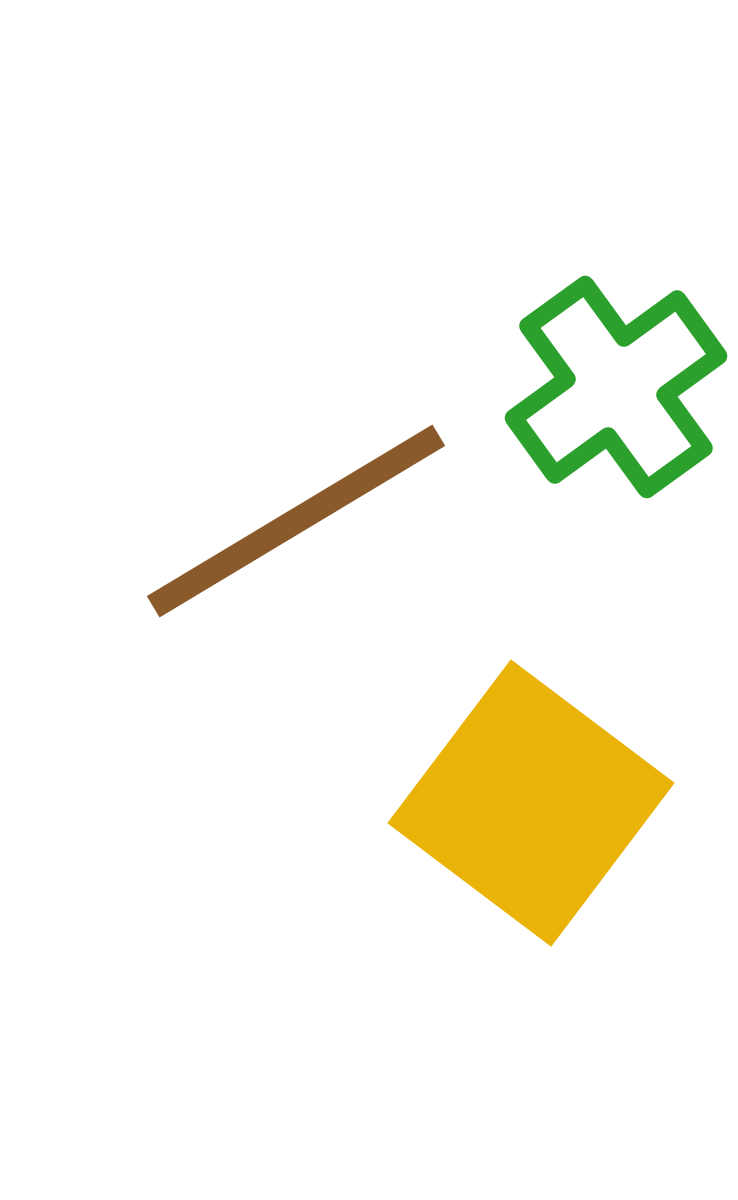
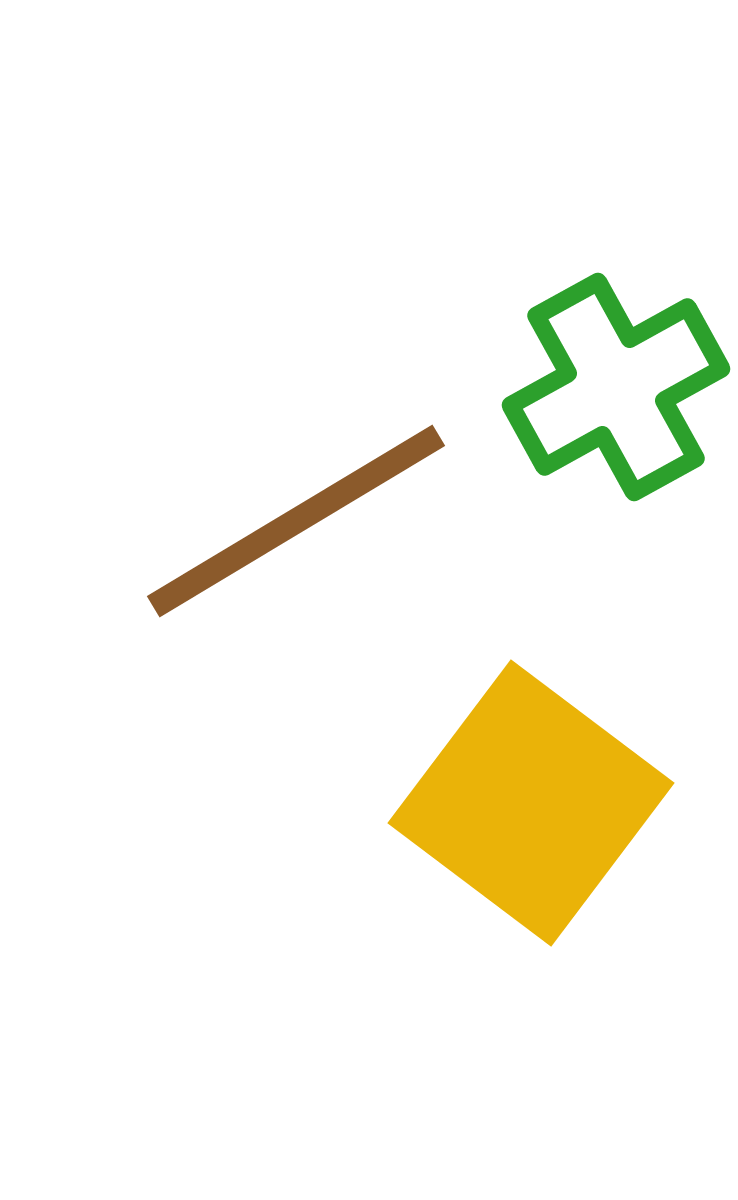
green cross: rotated 7 degrees clockwise
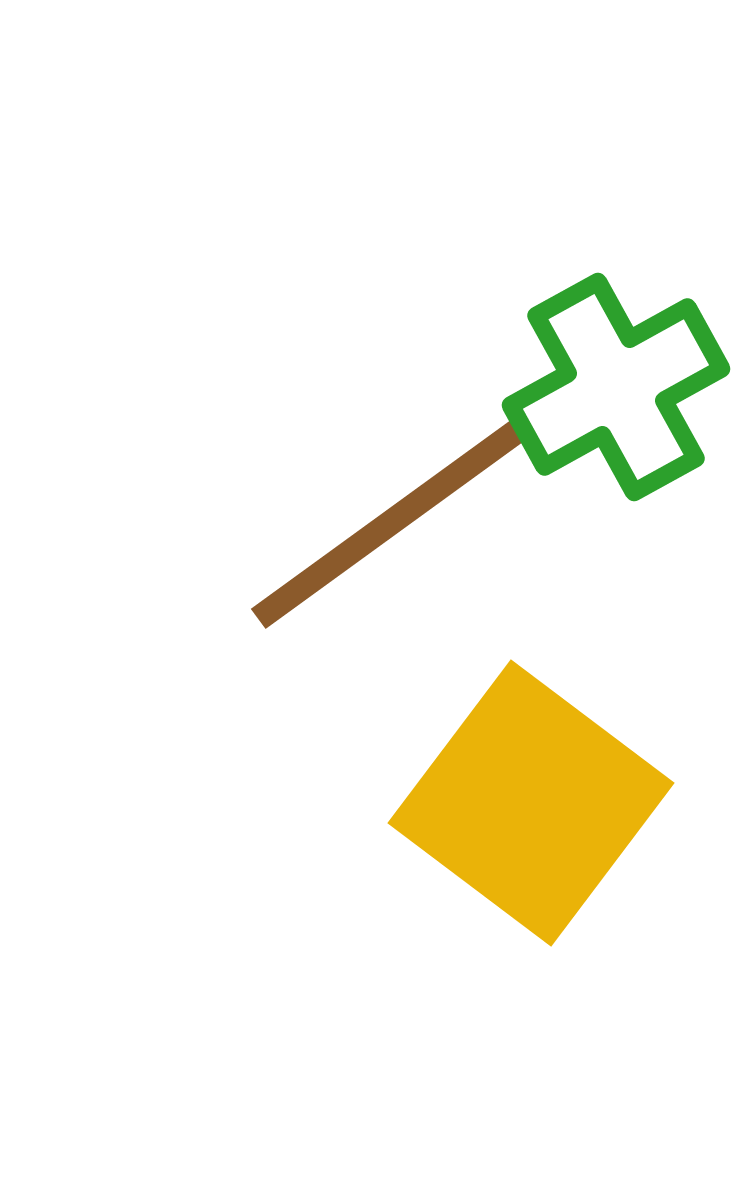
brown line: moved 97 px right; rotated 5 degrees counterclockwise
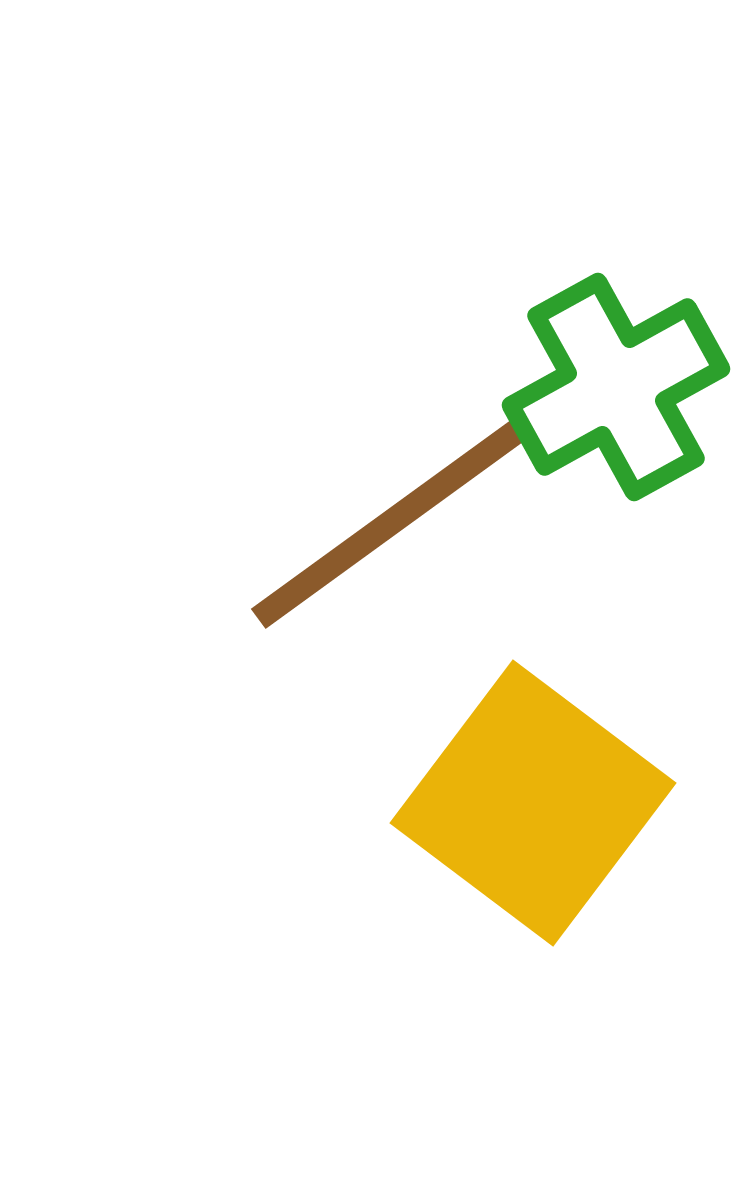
yellow square: moved 2 px right
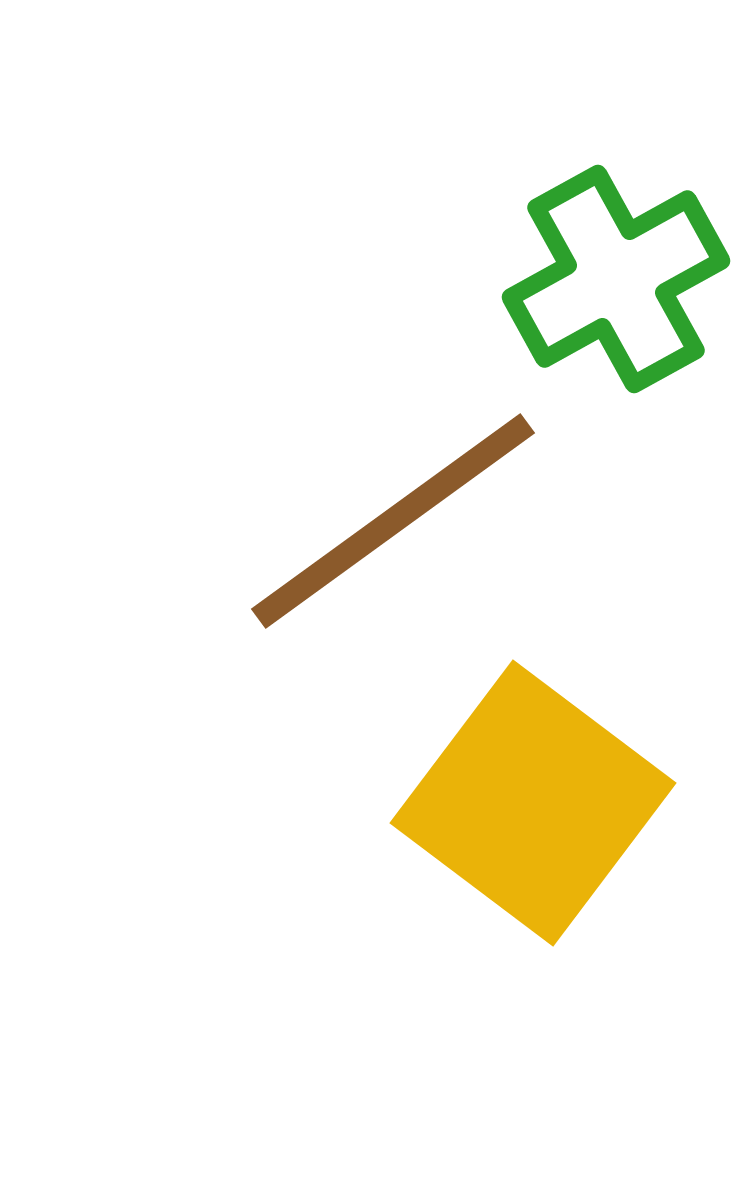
green cross: moved 108 px up
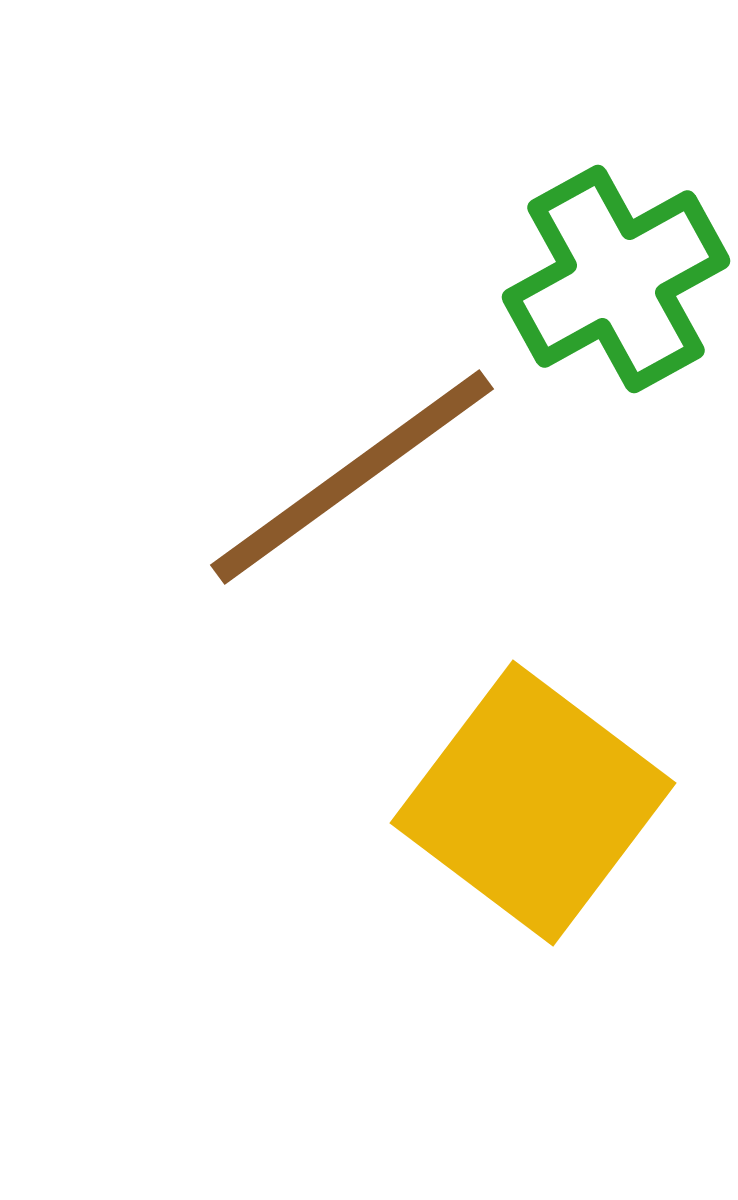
brown line: moved 41 px left, 44 px up
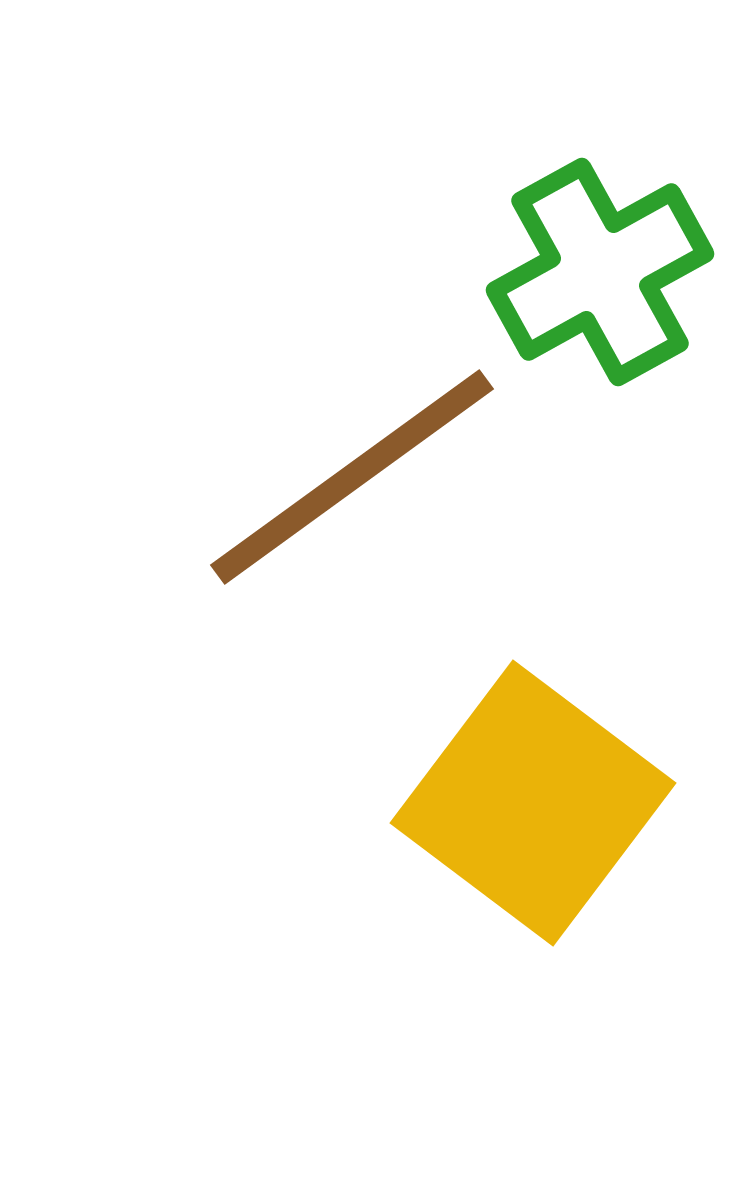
green cross: moved 16 px left, 7 px up
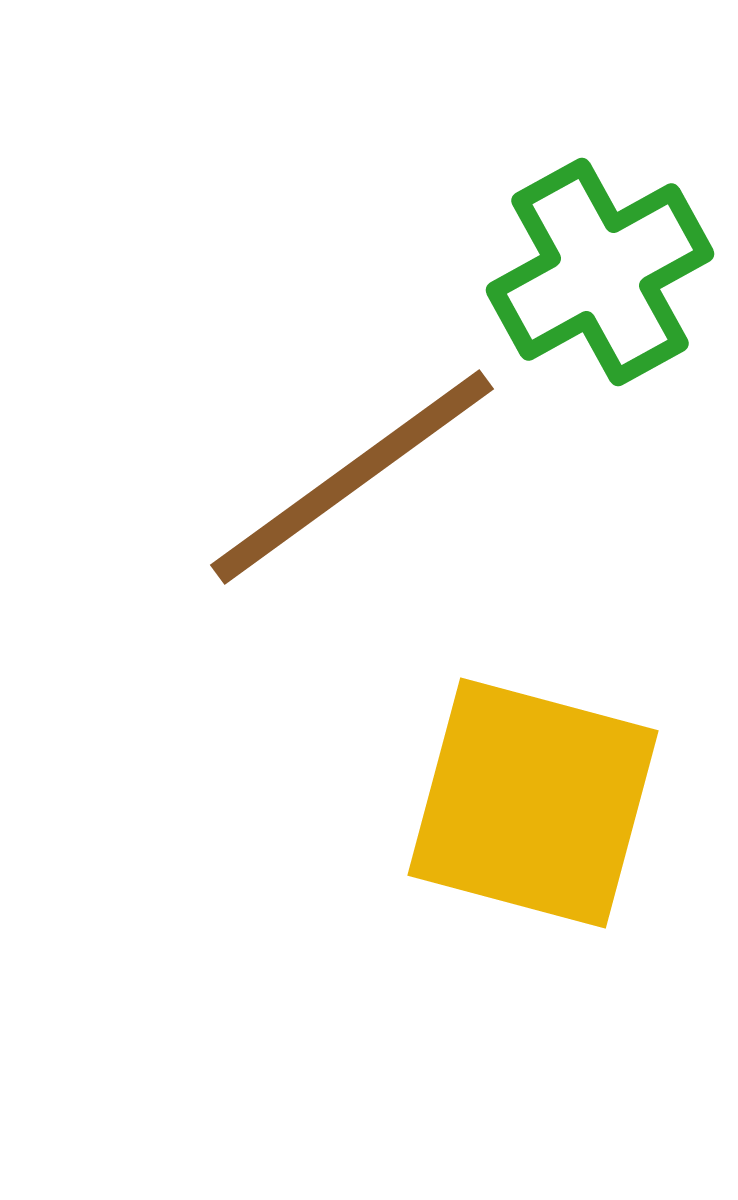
yellow square: rotated 22 degrees counterclockwise
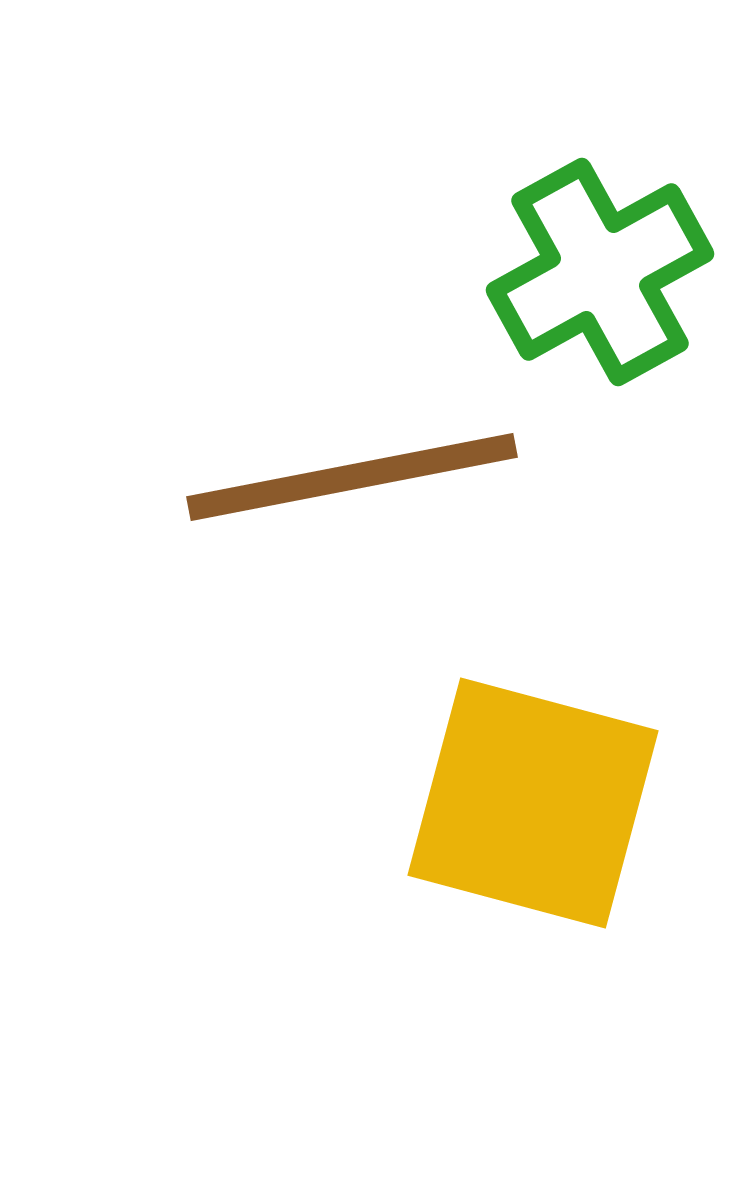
brown line: rotated 25 degrees clockwise
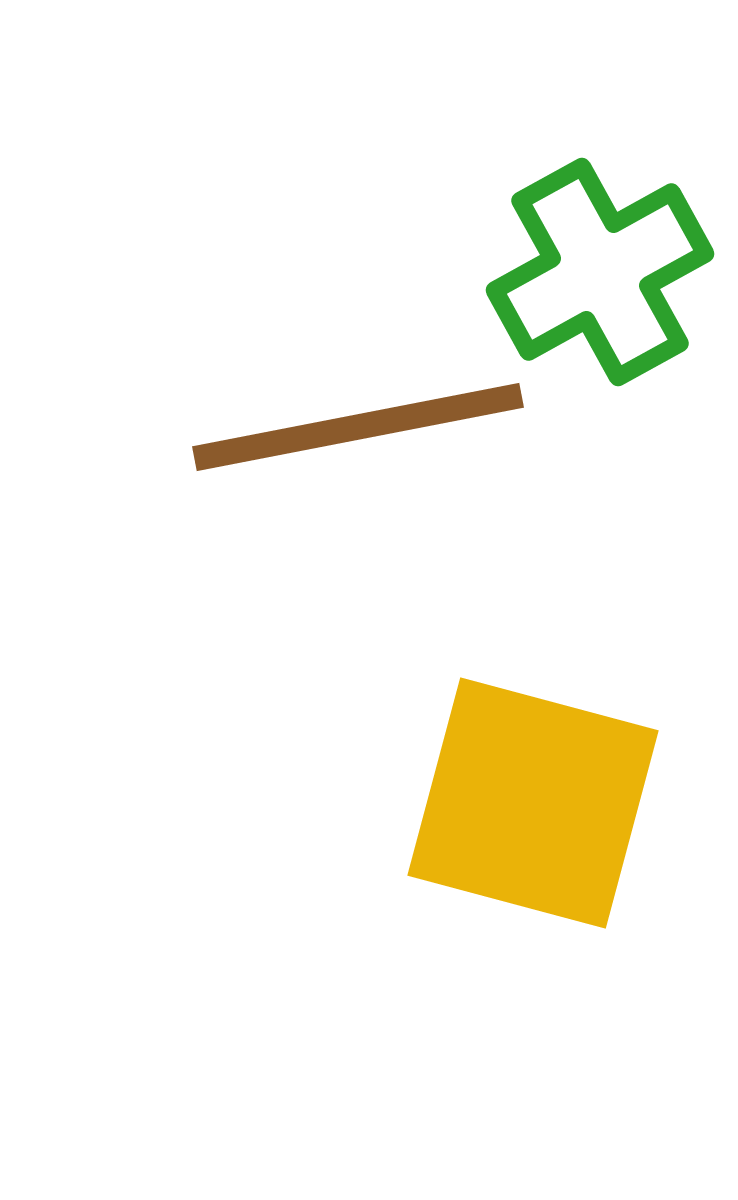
brown line: moved 6 px right, 50 px up
